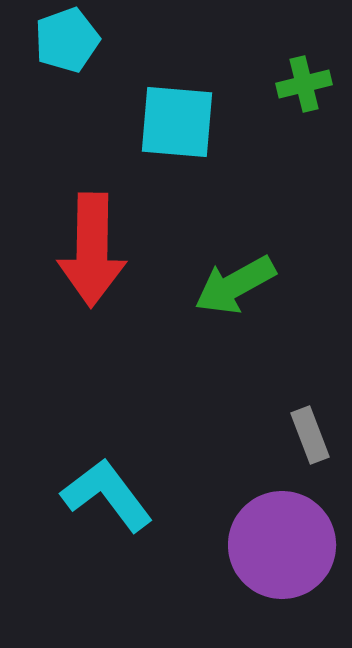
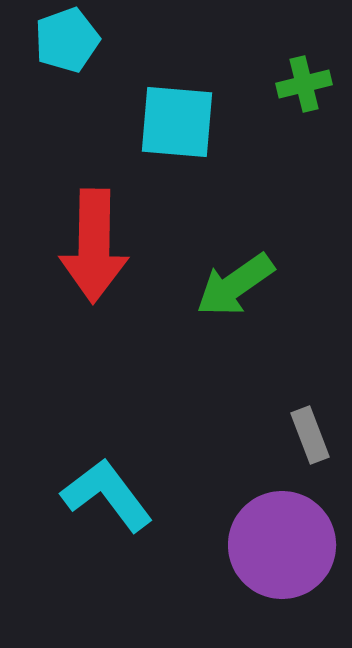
red arrow: moved 2 px right, 4 px up
green arrow: rotated 6 degrees counterclockwise
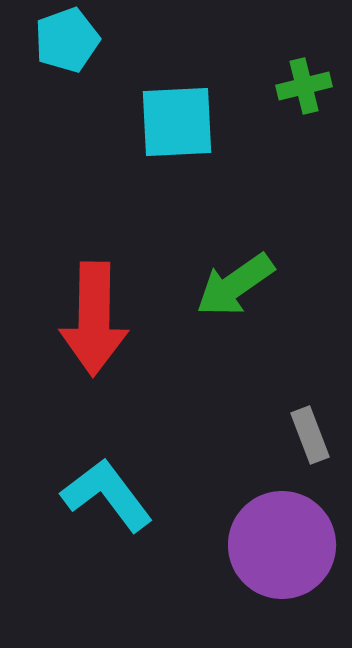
green cross: moved 2 px down
cyan square: rotated 8 degrees counterclockwise
red arrow: moved 73 px down
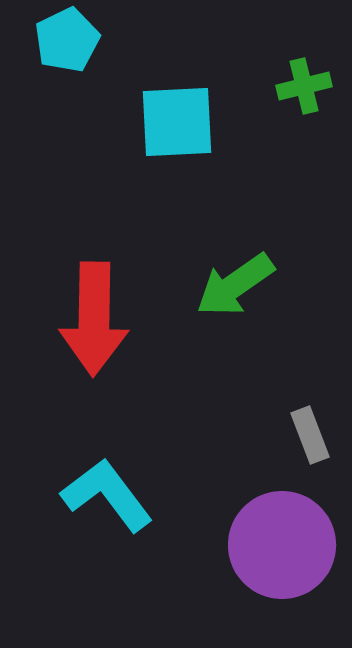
cyan pentagon: rotated 6 degrees counterclockwise
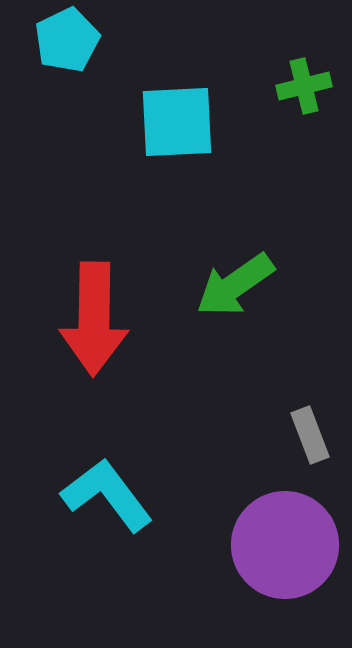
purple circle: moved 3 px right
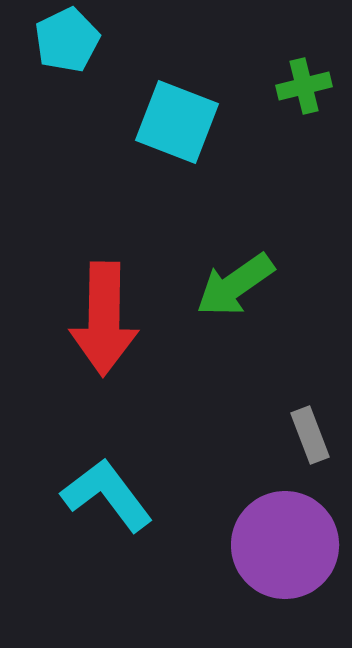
cyan square: rotated 24 degrees clockwise
red arrow: moved 10 px right
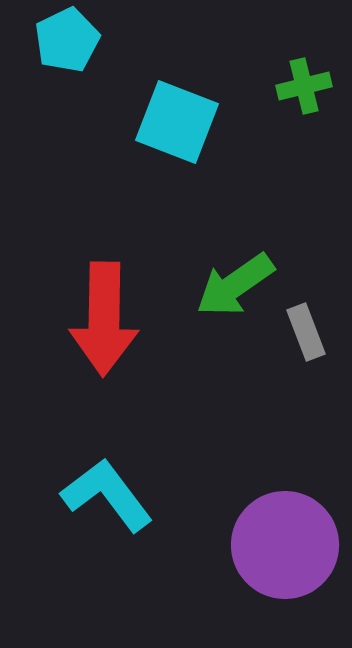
gray rectangle: moved 4 px left, 103 px up
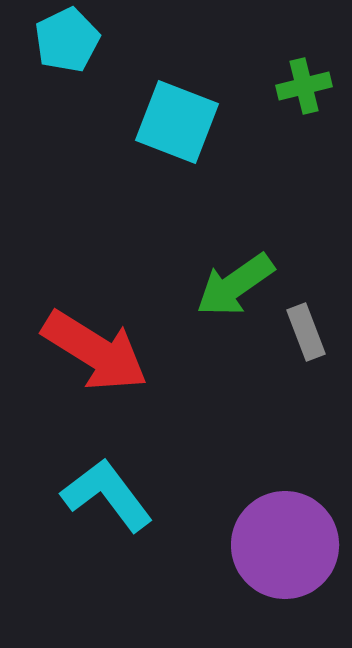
red arrow: moved 9 px left, 32 px down; rotated 59 degrees counterclockwise
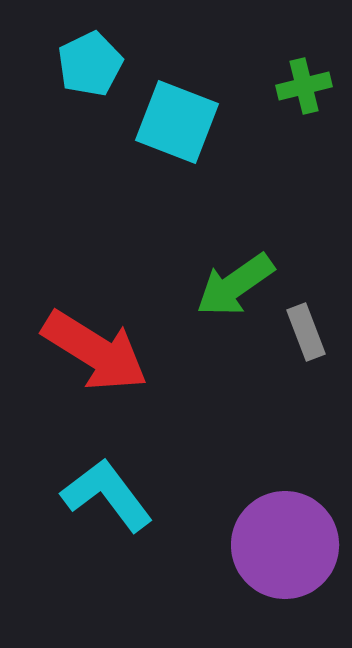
cyan pentagon: moved 23 px right, 24 px down
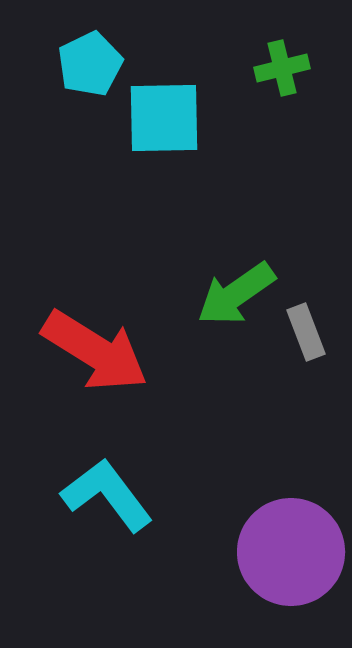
green cross: moved 22 px left, 18 px up
cyan square: moved 13 px left, 4 px up; rotated 22 degrees counterclockwise
green arrow: moved 1 px right, 9 px down
purple circle: moved 6 px right, 7 px down
